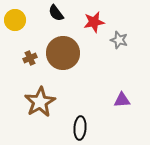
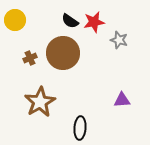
black semicircle: moved 14 px right, 8 px down; rotated 18 degrees counterclockwise
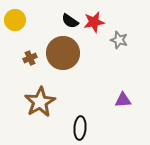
purple triangle: moved 1 px right
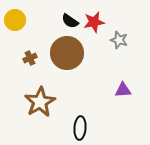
brown circle: moved 4 px right
purple triangle: moved 10 px up
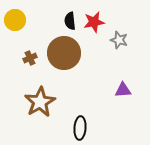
black semicircle: rotated 48 degrees clockwise
brown circle: moved 3 px left
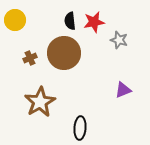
purple triangle: rotated 18 degrees counterclockwise
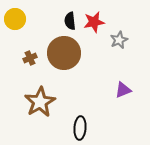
yellow circle: moved 1 px up
gray star: rotated 30 degrees clockwise
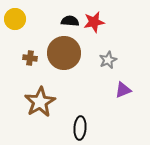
black semicircle: rotated 102 degrees clockwise
gray star: moved 11 px left, 20 px down
brown cross: rotated 32 degrees clockwise
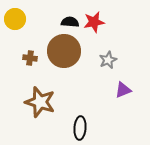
black semicircle: moved 1 px down
brown circle: moved 2 px up
brown star: rotated 24 degrees counterclockwise
